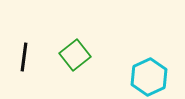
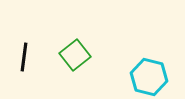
cyan hexagon: rotated 21 degrees counterclockwise
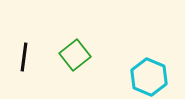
cyan hexagon: rotated 9 degrees clockwise
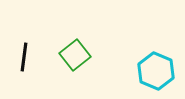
cyan hexagon: moved 7 px right, 6 px up
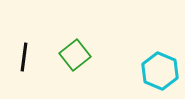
cyan hexagon: moved 4 px right
